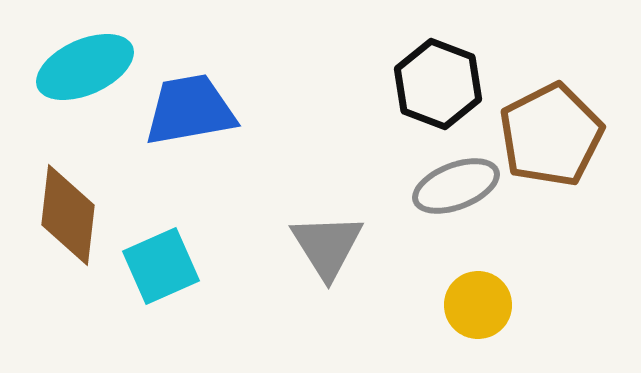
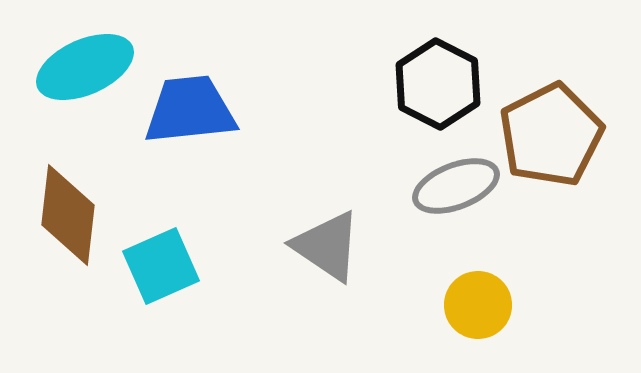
black hexagon: rotated 6 degrees clockwise
blue trapezoid: rotated 4 degrees clockwise
gray triangle: rotated 24 degrees counterclockwise
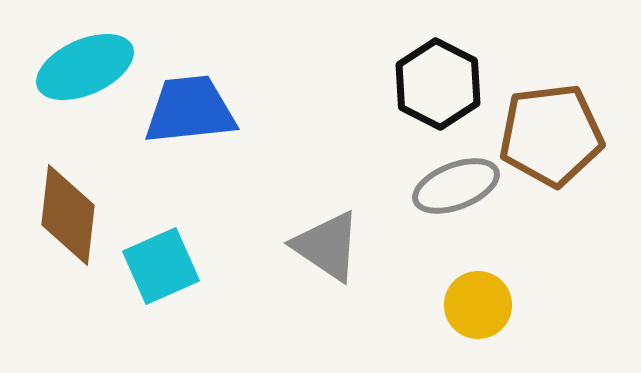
brown pentagon: rotated 20 degrees clockwise
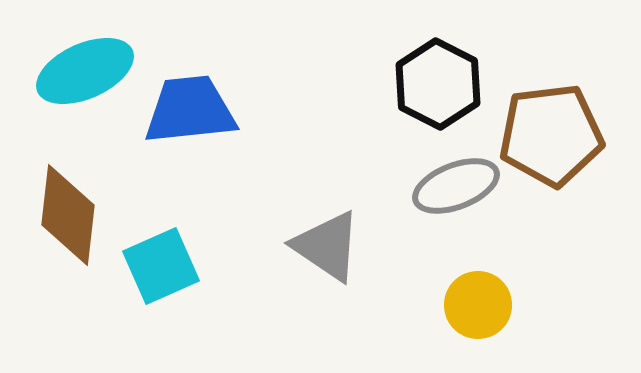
cyan ellipse: moved 4 px down
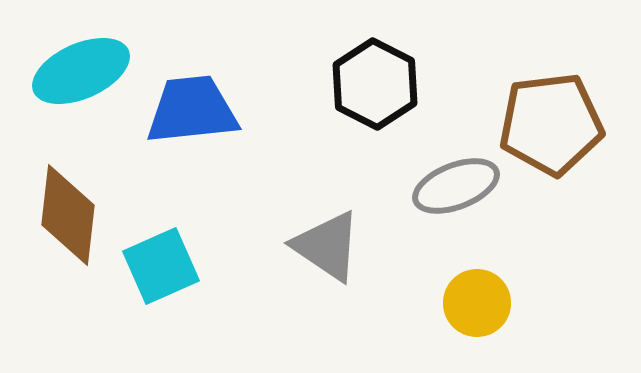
cyan ellipse: moved 4 px left
black hexagon: moved 63 px left
blue trapezoid: moved 2 px right
brown pentagon: moved 11 px up
yellow circle: moved 1 px left, 2 px up
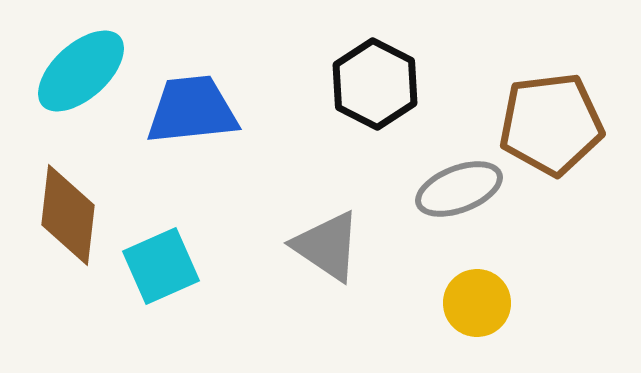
cyan ellipse: rotated 18 degrees counterclockwise
gray ellipse: moved 3 px right, 3 px down
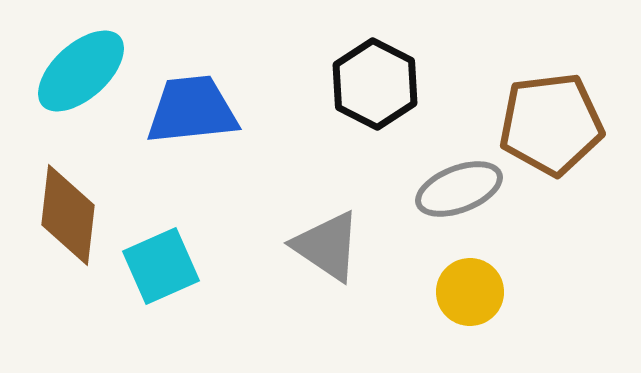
yellow circle: moved 7 px left, 11 px up
